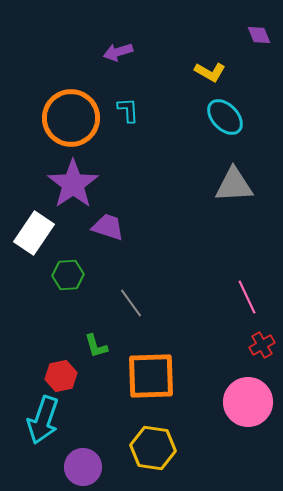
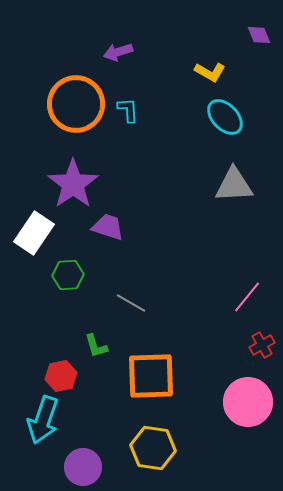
orange circle: moved 5 px right, 14 px up
pink line: rotated 64 degrees clockwise
gray line: rotated 24 degrees counterclockwise
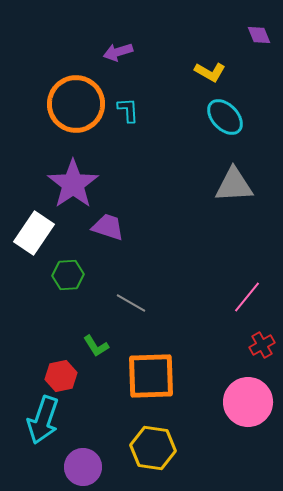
green L-shape: rotated 16 degrees counterclockwise
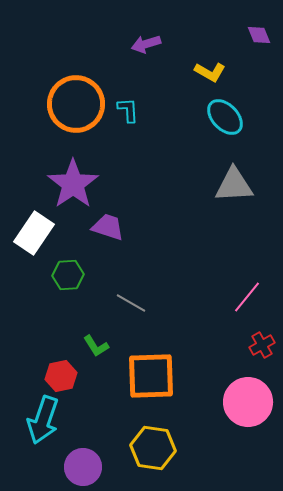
purple arrow: moved 28 px right, 8 px up
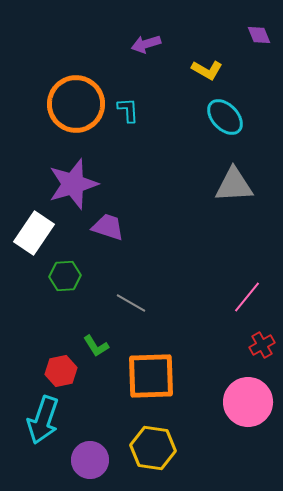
yellow L-shape: moved 3 px left, 2 px up
purple star: rotated 18 degrees clockwise
green hexagon: moved 3 px left, 1 px down
red hexagon: moved 5 px up
purple circle: moved 7 px right, 7 px up
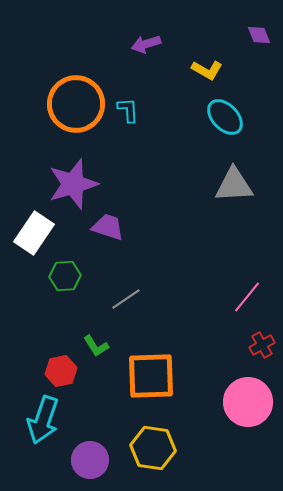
gray line: moved 5 px left, 4 px up; rotated 64 degrees counterclockwise
